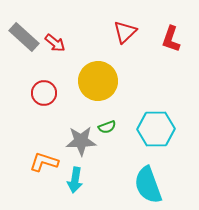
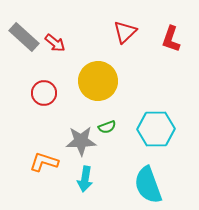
cyan arrow: moved 10 px right, 1 px up
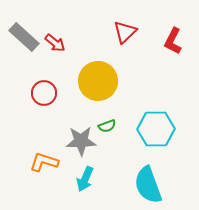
red L-shape: moved 2 px right, 2 px down; rotated 8 degrees clockwise
green semicircle: moved 1 px up
cyan arrow: rotated 15 degrees clockwise
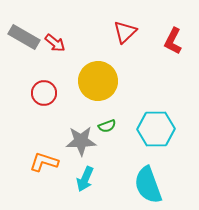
gray rectangle: rotated 12 degrees counterclockwise
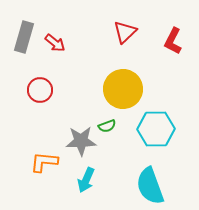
gray rectangle: rotated 76 degrees clockwise
yellow circle: moved 25 px right, 8 px down
red circle: moved 4 px left, 3 px up
orange L-shape: rotated 12 degrees counterclockwise
cyan arrow: moved 1 px right, 1 px down
cyan semicircle: moved 2 px right, 1 px down
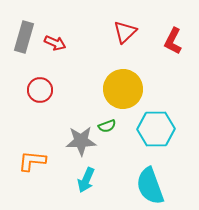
red arrow: rotated 15 degrees counterclockwise
orange L-shape: moved 12 px left, 1 px up
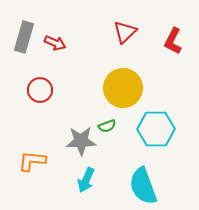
yellow circle: moved 1 px up
cyan semicircle: moved 7 px left
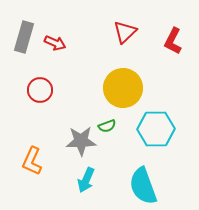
orange L-shape: rotated 72 degrees counterclockwise
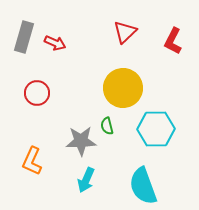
red circle: moved 3 px left, 3 px down
green semicircle: rotated 96 degrees clockwise
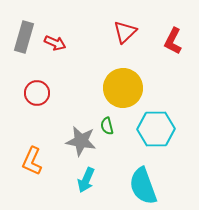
gray star: rotated 12 degrees clockwise
